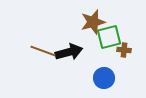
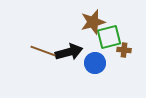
blue circle: moved 9 px left, 15 px up
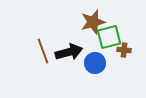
brown line: rotated 50 degrees clockwise
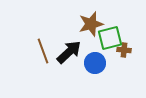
brown star: moved 2 px left, 2 px down
green square: moved 1 px right, 1 px down
black arrow: rotated 28 degrees counterclockwise
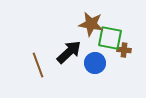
brown star: rotated 25 degrees clockwise
green square: rotated 25 degrees clockwise
brown line: moved 5 px left, 14 px down
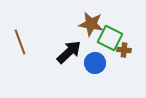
green square: rotated 15 degrees clockwise
brown line: moved 18 px left, 23 px up
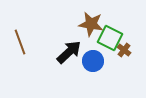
brown cross: rotated 32 degrees clockwise
blue circle: moved 2 px left, 2 px up
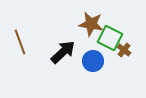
black arrow: moved 6 px left
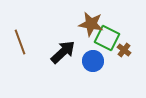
green square: moved 3 px left
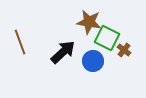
brown star: moved 2 px left, 2 px up
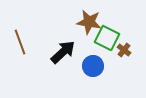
blue circle: moved 5 px down
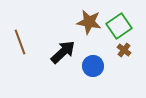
green square: moved 12 px right, 12 px up; rotated 30 degrees clockwise
